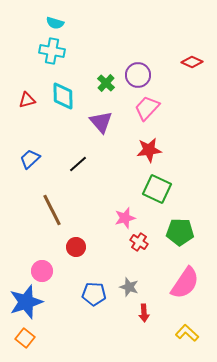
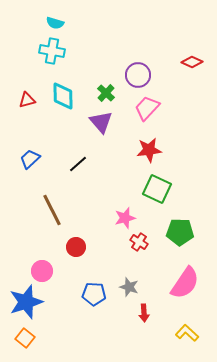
green cross: moved 10 px down
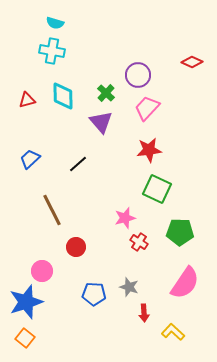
yellow L-shape: moved 14 px left, 1 px up
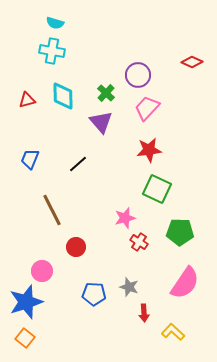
blue trapezoid: rotated 25 degrees counterclockwise
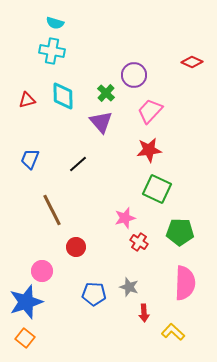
purple circle: moved 4 px left
pink trapezoid: moved 3 px right, 3 px down
pink semicircle: rotated 32 degrees counterclockwise
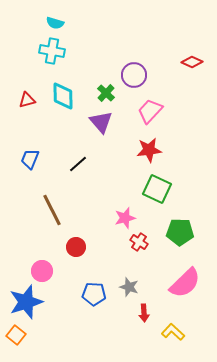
pink semicircle: rotated 44 degrees clockwise
orange square: moved 9 px left, 3 px up
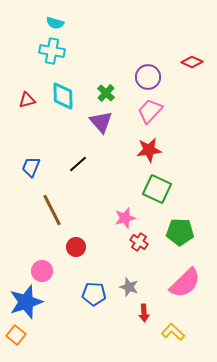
purple circle: moved 14 px right, 2 px down
blue trapezoid: moved 1 px right, 8 px down
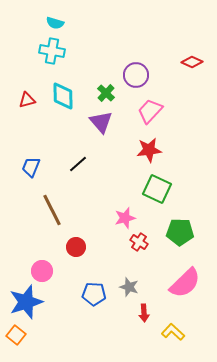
purple circle: moved 12 px left, 2 px up
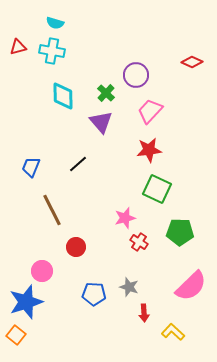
red triangle: moved 9 px left, 53 px up
pink semicircle: moved 6 px right, 3 px down
